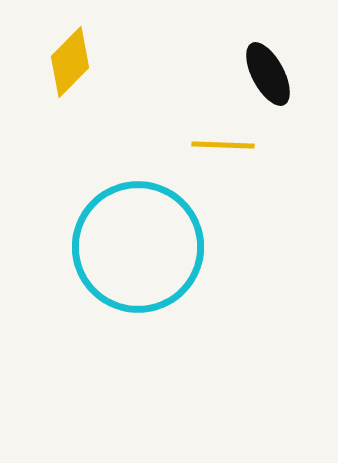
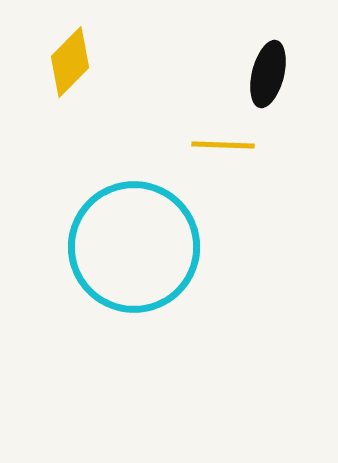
black ellipse: rotated 42 degrees clockwise
cyan circle: moved 4 px left
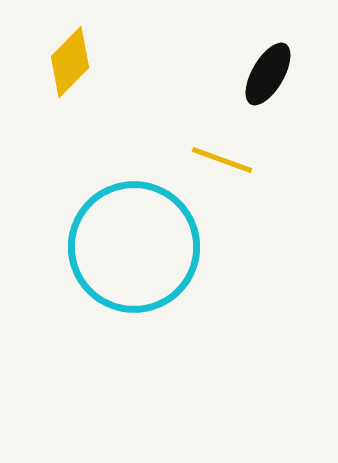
black ellipse: rotated 16 degrees clockwise
yellow line: moved 1 px left, 15 px down; rotated 18 degrees clockwise
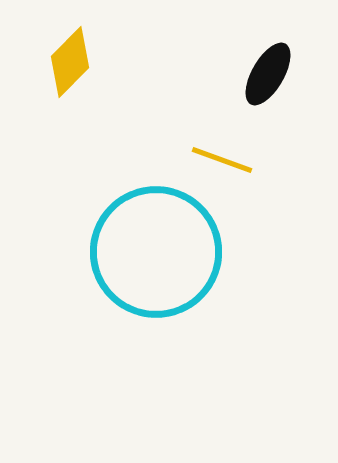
cyan circle: moved 22 px right, 5 px down
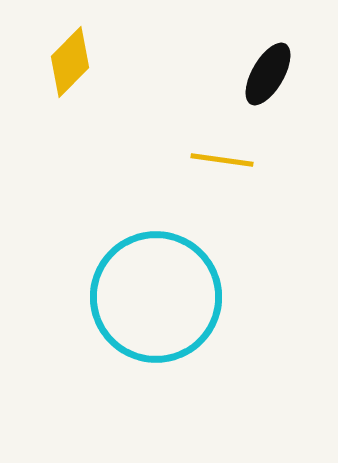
yellow line: rotated 12 degrees counterclockwise
cyan circle: moved 45 px down
